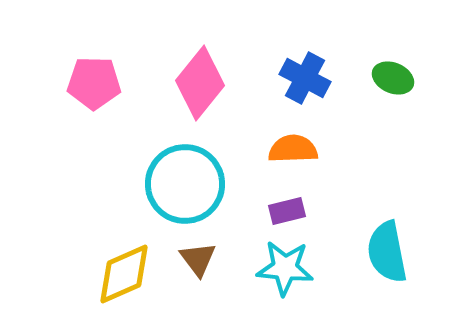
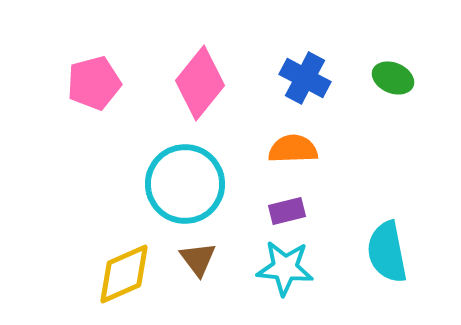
pink pentagon: rotated 16 degrees counterclockwise
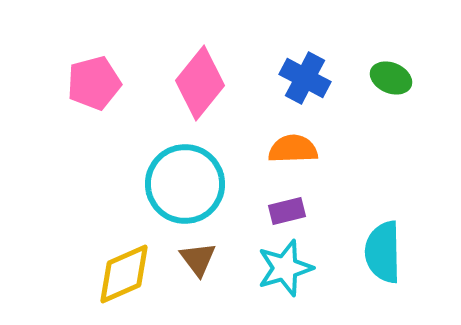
green ellipse: moved 2 px left
cyan semicircle: moved 4 px left; rotated 10 degrees clockwise
cyan star: rotated 22 degrees counterclockwise
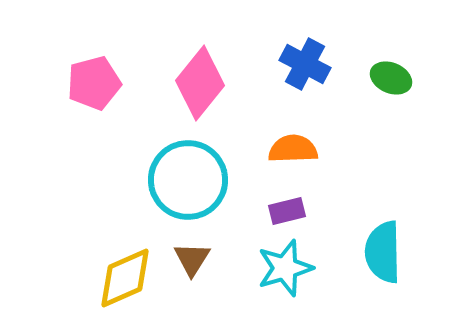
blue cross: moved 14 px up
cyan circle: moved 3 px right, 4 px up
brown triangle: moved 6 px left; rotated 9 degrees clockwise
yellow diamond: moved 1 px right, 4 px down
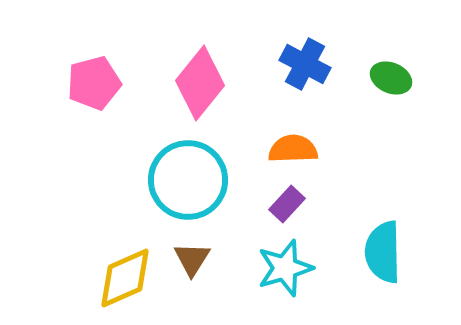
purple rectangle: moved 7 px up; rotated 33 degrees counterclockwise
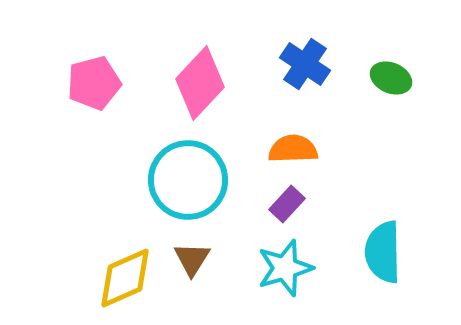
blue cross: rotated 6 degrees clockwise
pink diamond: rotated 4 degrees clockwise
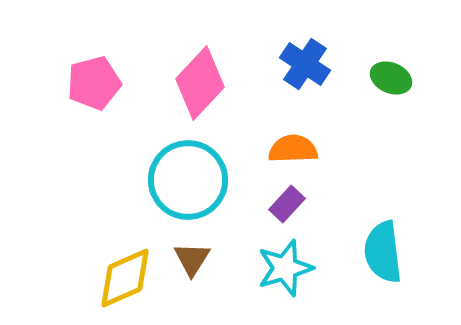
cyan semicircle: rotated 6 degrees counterclockwise
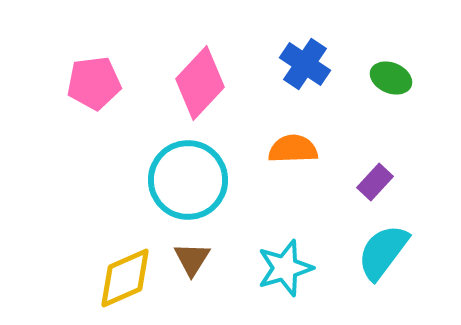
pink pentagon: rotated 8 degrees clockwise
purple rectangle: moved 88 px right, 22 px up
cyan semicircle: rotated 44 degrees clockwise
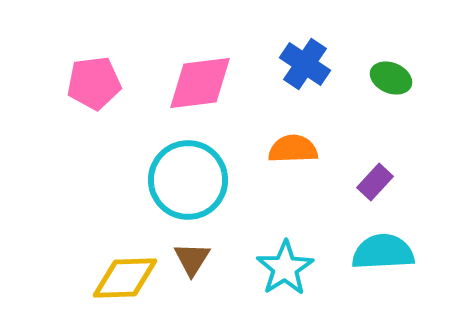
pink diamond: rotated 40 degrees clockwise
cyan semicircle: rotated 50 degrees clockwise
cyan star: rotated 16 degrees counterclockwise
yellow diamond: rotated 22 degrees clockwise
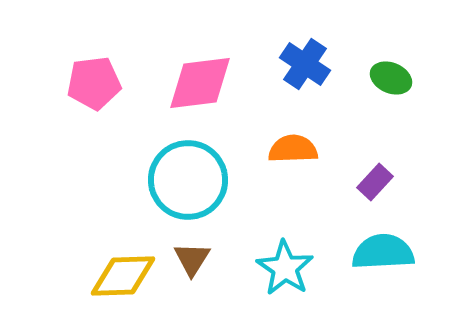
cyan star: rotated 6 degrees counterclockwise
yellow diamond: moved 2 px left, 2 px up
